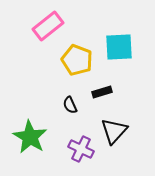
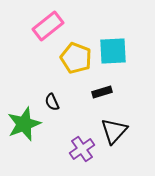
cyan square: moved 6 px left, 4 px down
yellow pentagon: moved 1 px left, 2 px up
black semicircle: moved 18 px left, 3 px up
green star: moved 6 px left, 13 px up; rotated 20 degrees clockwise
purple cross: moved 1 px right; rotated 30 degrees clockwise
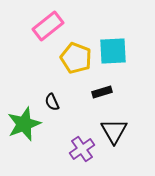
black triangle: rotated 12 degrees counterclockwise
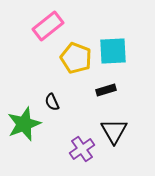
black rectangle: moved 4 px right, 2 px up
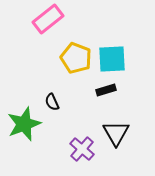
pink rectangle: moved 7 px up
cyan square: moved 1 px left, 8 px down
black triangle: moved 2 px right, 2 px down
purple cross: rotated 15 degrees counterclockwise
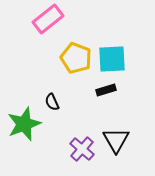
black triangle: moved 7 px down
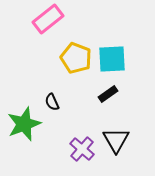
black rectangle: moved 2 px right, 4 px down; rotated 18 degrees counterclockwise
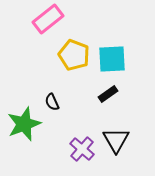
yellow pentagon: moved 2 px left, 3 px up
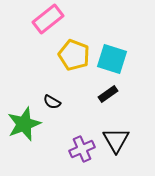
cyan square: rotated 20 degrees clockwise
black semicircle: rotated 36 degrees counterclockwise
purple cross: rotated 25 degrees clockwise
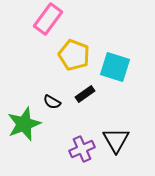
pink rectangle: rotated 16 degrees counterclockwise
cyan square: moved 3 px right, 8 px down
black rectangle: moved 23 px left
